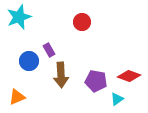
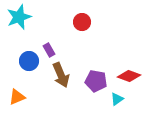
brown arrow: rotated 20 degrees counterclockwise
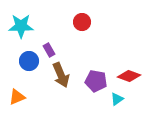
cyan star: moved 2 px right, 9 px down; rotated 20 degrees clockwise
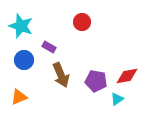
cyan star: rotated 20 degrees clockwise
purple rectangle: moved 3 px up; rotated 32 degrees counterclockwise
blue circle: moved 5 px left, 1 px up
red diamond: moved 2 px left; rotated 30 degrees counterclockwise
orange triangle: moved 2 px right
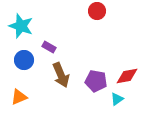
red circle: moved 15 px right, 11 px up
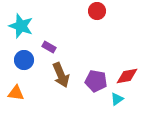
orange triangle: moved 3 px left, 4 px up; rotated 30 degrees clockwise
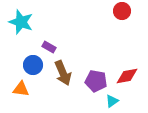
red circle: moved 25 px right
cyan star: moved 4 px up
blue circle: moved 9 px right, 5 px down
brown arrow: moved 2 px right, 2 px up
orange triangle: moved 5 px right, 4 px up
cyan triangle: moved 5 px left, 2 px down
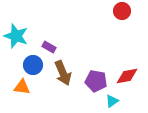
cyan star: moved 5 px left, 14 px down
orange triangle: moved 1 px right, 2 px up
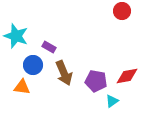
brown arrow: moved 1 px right
